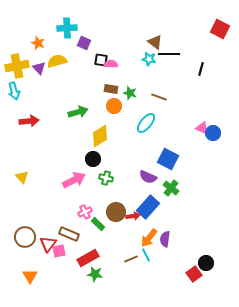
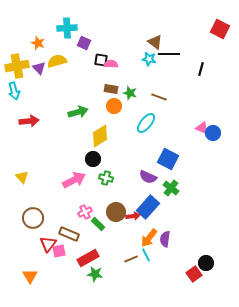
brown circle at (25, 237): moved 8 px right, 19 px up
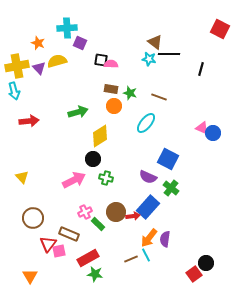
purple square at (84, 43): moved 4 px left
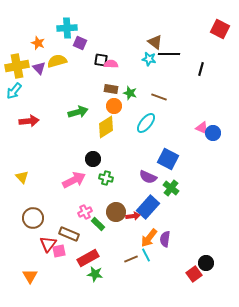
cyan arrow at (14, 91): rotated 54 degrees clockwise
yellow diamond at (100, 136): moved 6 px right, 9 px up
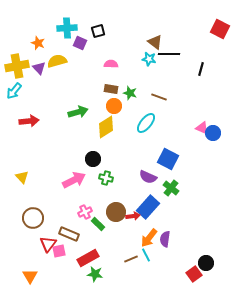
black square at (101, 60): moved 3 px left, 29 px up; rotated 24 degrees counterclockwise
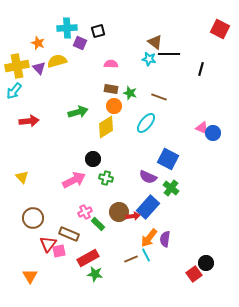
brown circle at (116, 212): moved 3 px right
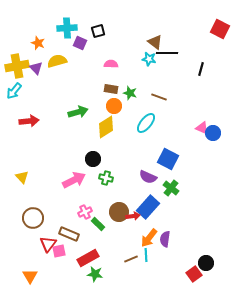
black line at (169, 54): moved 2 px left, 1 px up
purple triangle at (39, 68): moved 3 px left
cyan line at (146, 255): rotated 24 degrees clockwise
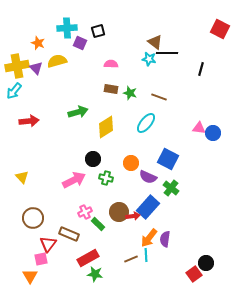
orange circle at (114, 106): moved 17 px right, 57 px down
pink triangle at (202, 128): moved 3 px left; rotated 16 degrees counterclockwise
pink square at (59, 251): moved 18 px left, 8 px down
